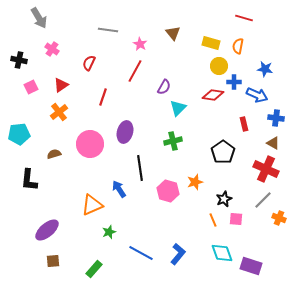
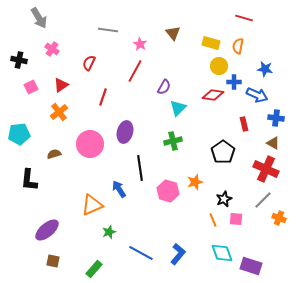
brown square at (53, 261): rotated 16 degrees clockwise
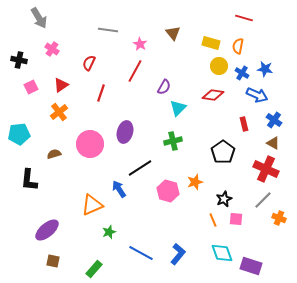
blue cross at (234, 82): moved 8 px right, 9 px up; rotated 32 degrees clockwise
red line at (103, 97): moved 2 px left, 4 px up
blue cross at (276, 118): moved 2 px left, 2 px down; rotated 28 degrees clockwise
black line at (140, 168): rotated 65 degrees clockwise
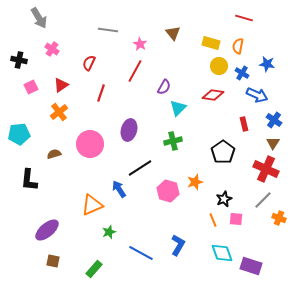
blue star at (265, 69): moved 2 px right, 5 px up
purple ellipse at (125, 132): moved 4 px right, 2 px up
brown triangle at (273, 143): rotated 32 degrees clockwise
blue L-shape at (178, 254): moved 9 px up; rotated 10 degrees counterclockwise
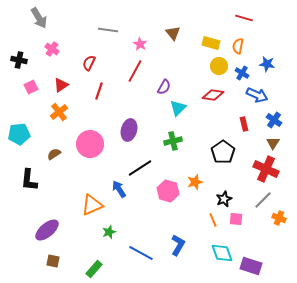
red line at (101, 93): moved 2 px left, 2 px up
brown semicircle at (54, 154): rotated 16 degrees counterclockwise
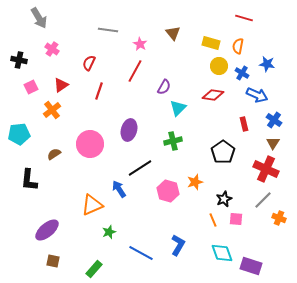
orange cross at (59, 112): moved 7 px left, 2 px up
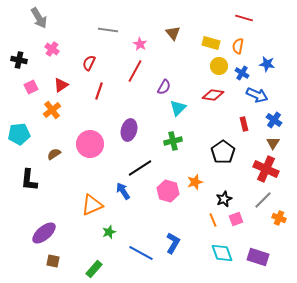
blue arrow at (119, 189): moved 4 px right, 2 px down
pink square at (236, 219): rotated 24 degrees counterclockwise
purple ellipse at (47, 230): moved 3 px left, 3 px down
blue L-shape at (178, 245): moved 5 px left, 2 px up
purple rectangle at (251, 266): moved 7 px right, 9 px up
